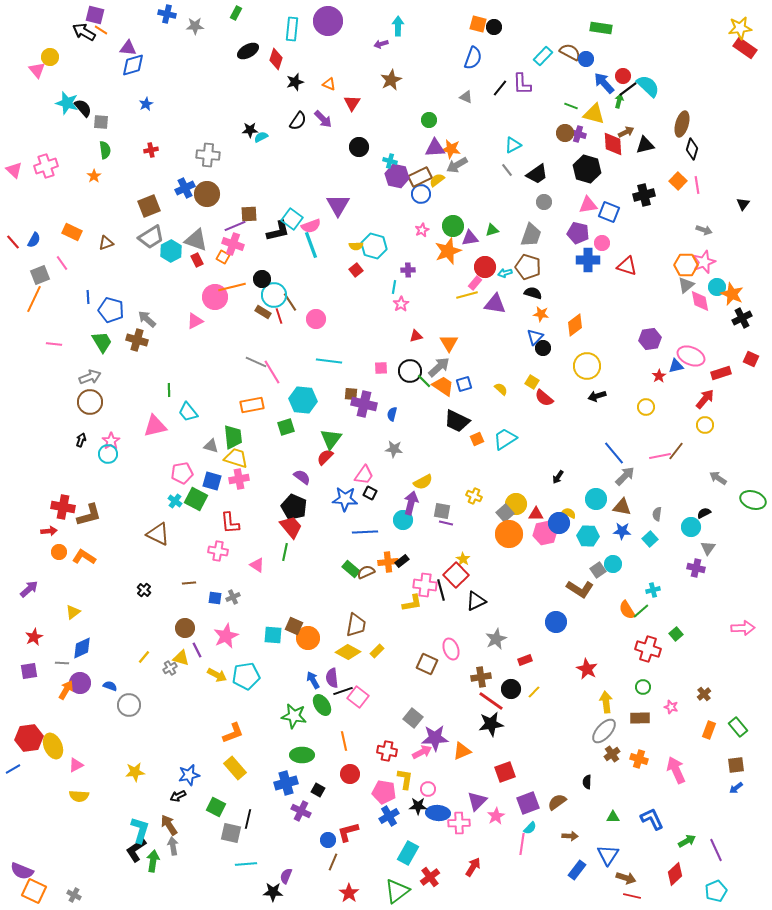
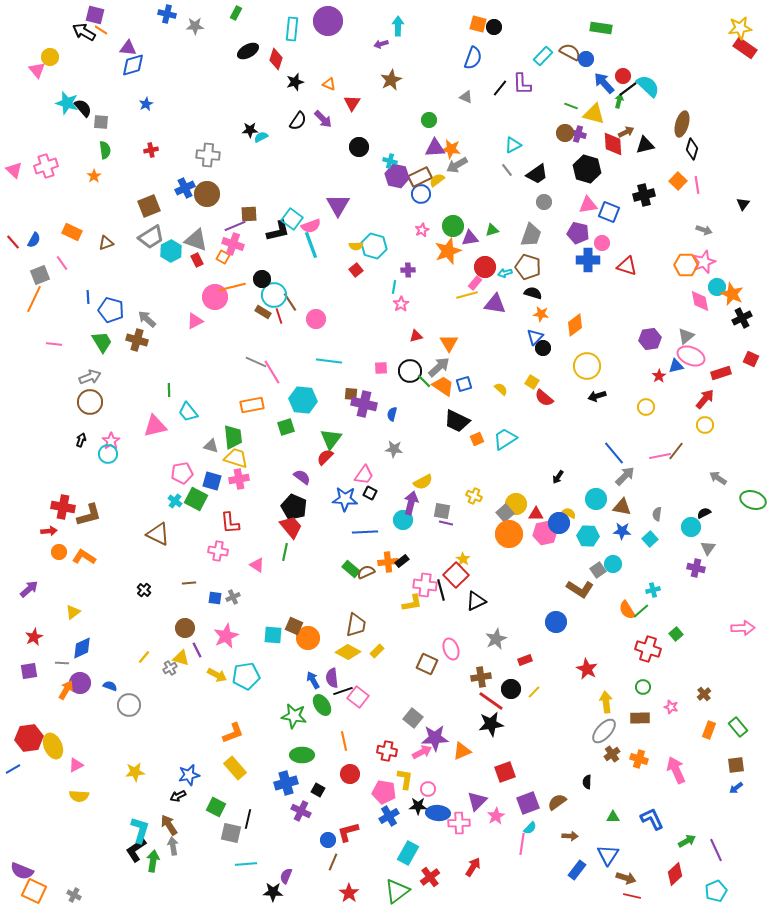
gray triangle at (686, 285): moved 51 px down
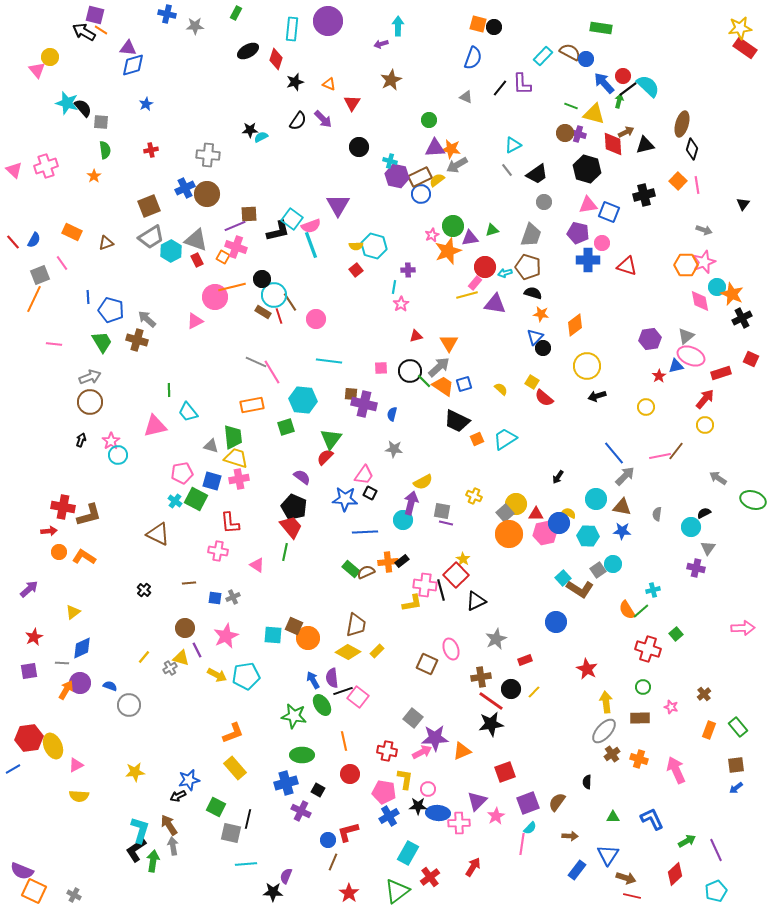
pink star at (422, 230): moved 10 px right, 5 px down
pink cross at (233, 244): moved 3 px right, 3 px down
cyan circle at (108, 454): moved 10 px right, 1 px down
cyan square at (650, 539): moved 87 px left, 39 px down
blue star at (189, 775): moved 5 px down
brown semicircle at (557, 802): rotated 18 degrees counterclockwise
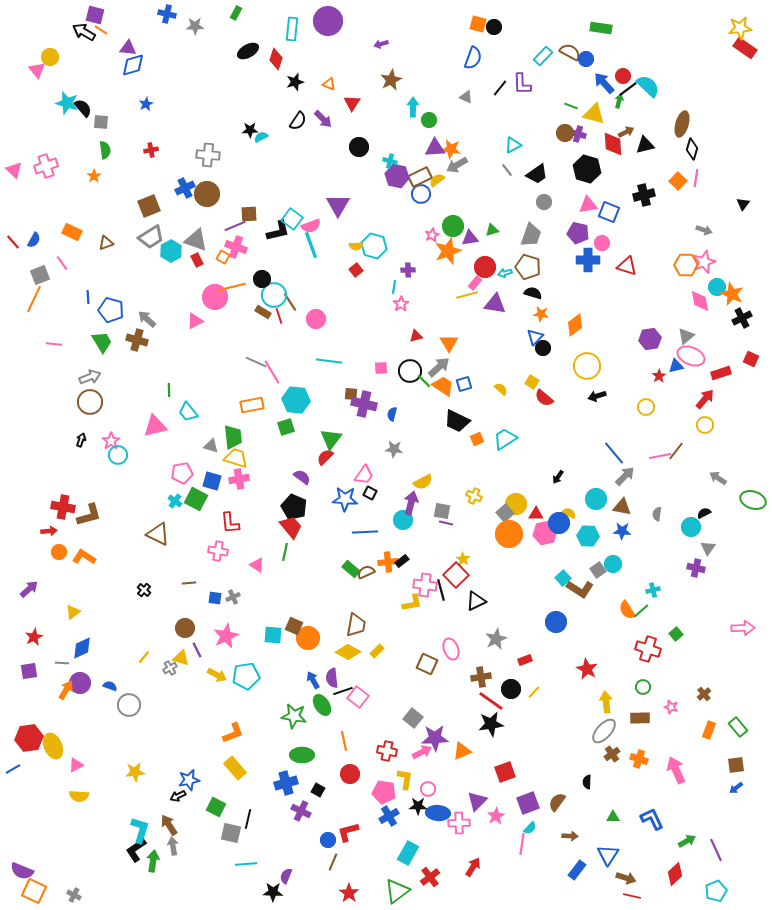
cyan arrow at (398, 26): moved 15 px right, 81 px down
pink line at (697, 185): moved 1 px left, 7 px up; rotated 18 degrees clockwise
cyan hexagon at (303, 400): moved 7 px left
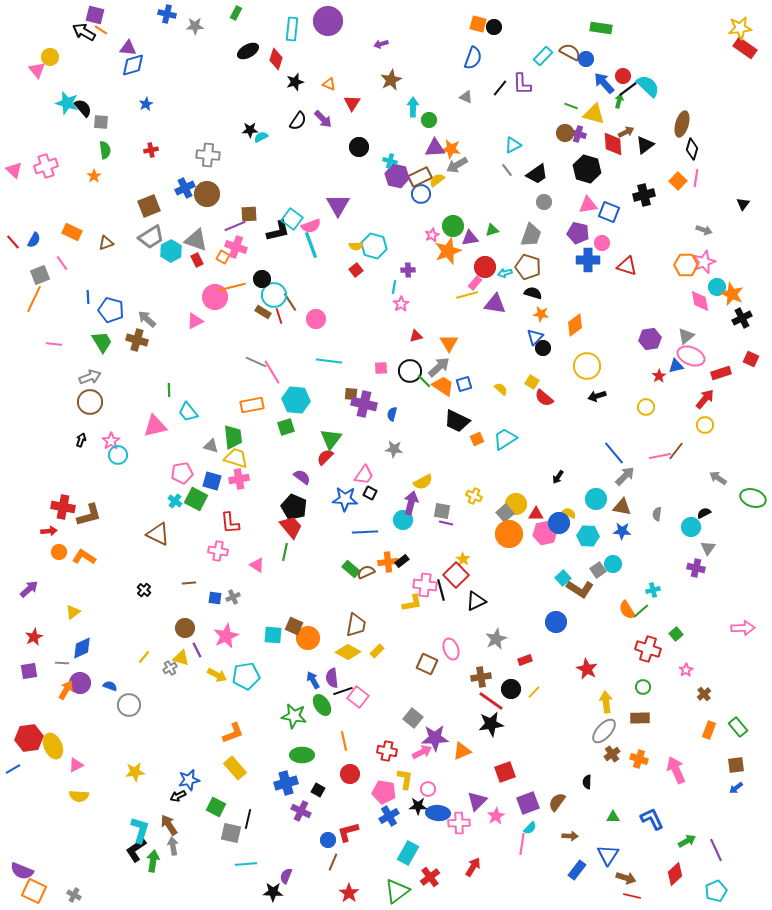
black triangle at (645, 145): rotated 24 degrees counterclockwise
green ellipse at (753, 500): moved 2 px up
pink star at (671, 707): moved 15 px right, 37 px up; rotated 24 degrees clockwise
